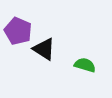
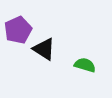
purple pentagon: moved 1 px up; rotated 24 degrees clockwise
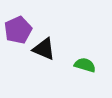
black triangle: rotated 10 degrees counterclockwise
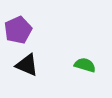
black triangle: moved 17 px left, 16 px down
